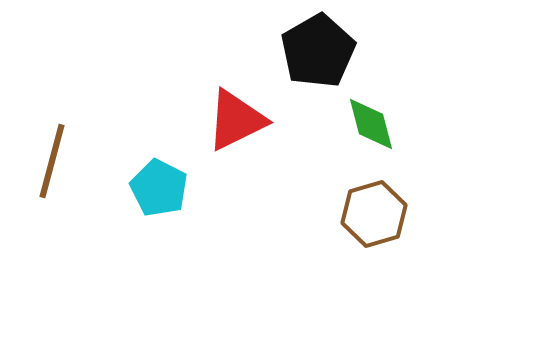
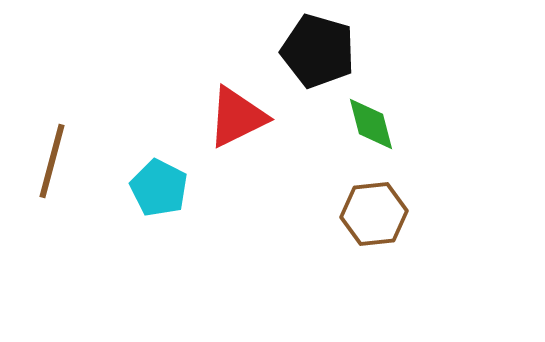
black pentagon: rotated 26 degrees counterclockwise
red triangle: moved 1 px right, 3 px up
brown hexagon: rotated 10 degrees clockwise
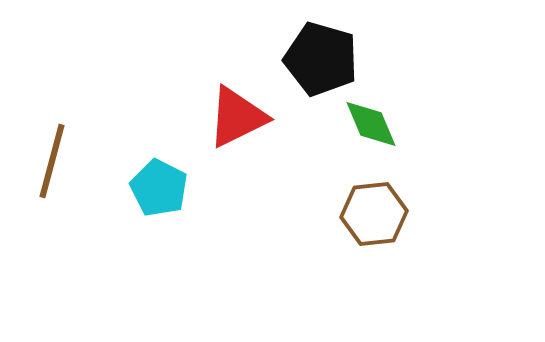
black pentagon: moved 3 px right, 8 px down
green diamond: rotated 8 degrees counterclockwise
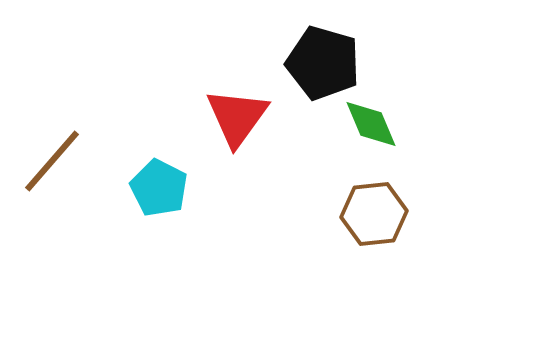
black pentagon: moved 2 px right, 4 px down
red triangle: rotated 28 degrees counterclockwise
brown line: rotated 26 degrees clockwise
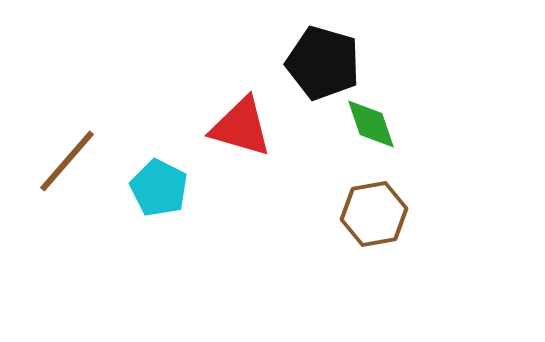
red triangle: moved 4 px right, 10 px down; rotated 50 degrees counterclockwise
green diamond: rotated 4 degrees clockwise
brown line: moved 15 px right
brown hexagon: rotated 4 degrees counterclockwise
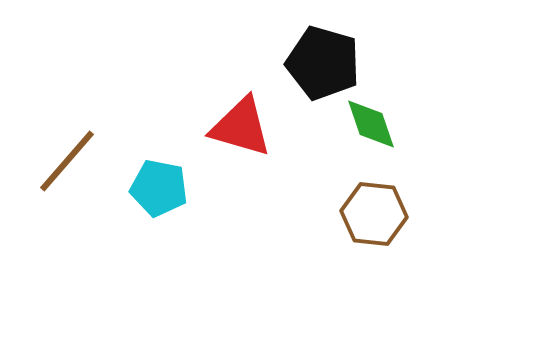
cyan pentagon: rotated 16 degrees counterclockwise
brown hexagon: rotated 16 degrees clockwise
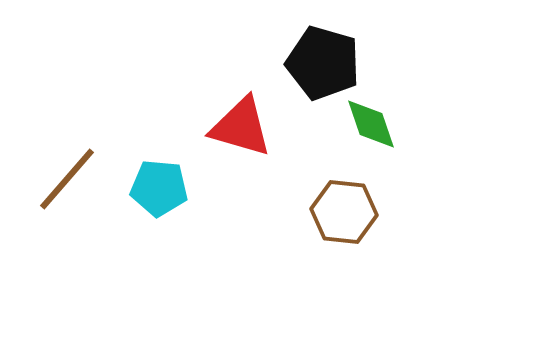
brown line: moved 18 px down
cyan pentagon: rotated 6 degrees counterclockwise
brown hexagon: moved 30 px left, 2 px up
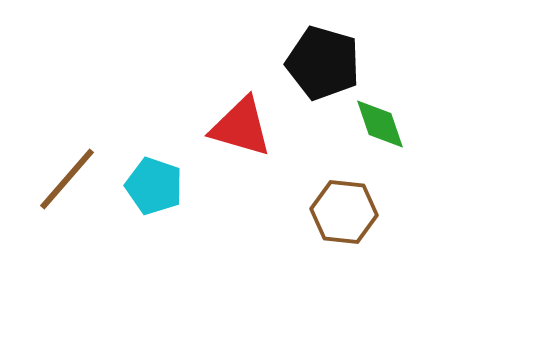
green diamond: moved 9 px right
cyan pentagon: moved 5 px left, 2 px up; rotated 14 degrees clockwise
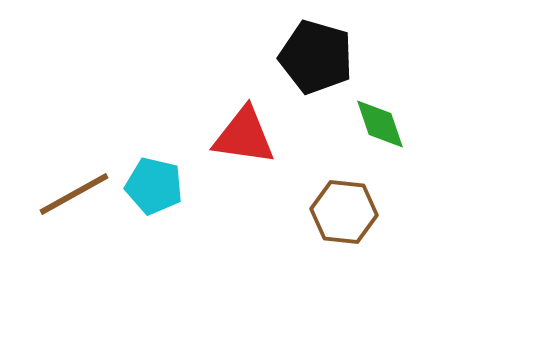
black pentagon: moved 7 px left, 6 px up
red triangle: moved 3 px right, 9 px down; rotated 8 degrees counterclockwise
brown line: moved 7 px right, 15 px down; rotated 20 degrees clockwise
cyan pentagon: rotated 6 degrees counterclockwise
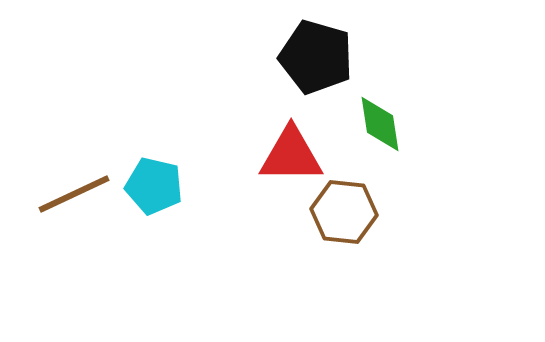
green diamond: rotated 10 degrees clockwise
red triangle: moved 47 px right, 19 px down; rotated 8 degrees counterclockwise
brown line: rotated 4 degrees clockwise
